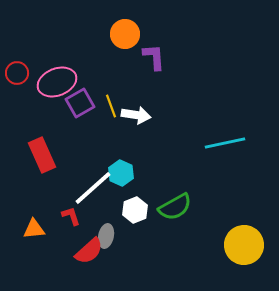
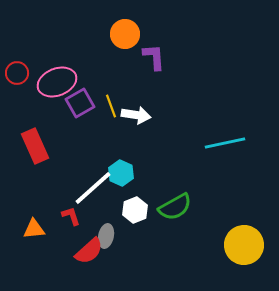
red rectangle: moved 7 px left, 9 px up
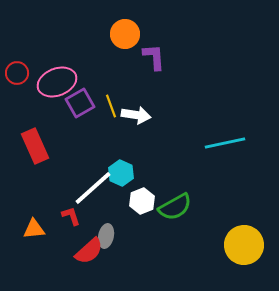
white hexagon: moved 7 px right, 9 px up
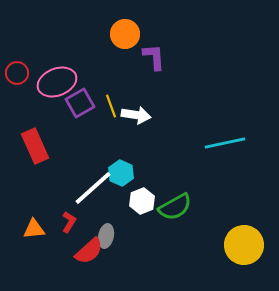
red L-shape: moved 2 px left, 6 px down; rotated 50 degrees clockwise
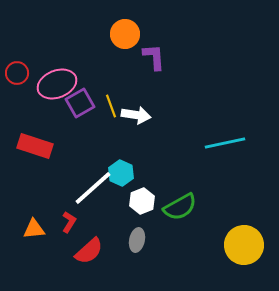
pink ellipse: moved 2 px down
red rectangle: rotated 48 degrees counterclockwise
green semicircle: moved 5 px right
gray ellipse: moved 31 px right, 4 px down
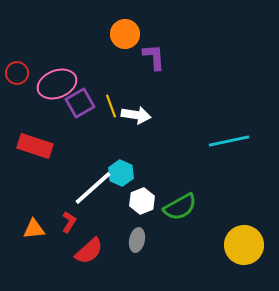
cyan line: moved 4 px right, 2 px up
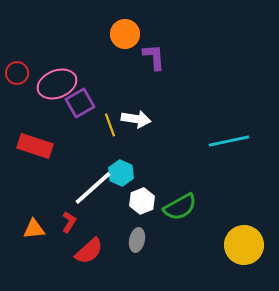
yellow line: moved 1 px left, 19 px down
white arrow: moved 4 px down
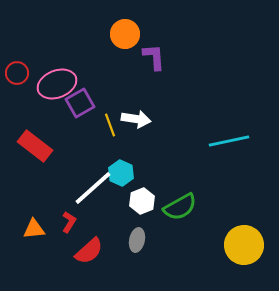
red rectangle: rotated 20 degrees clockwise
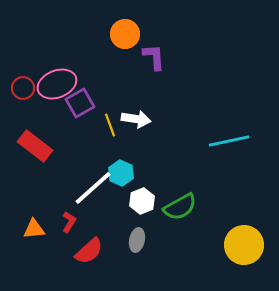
red circle: moved 6 px right, 15 px down
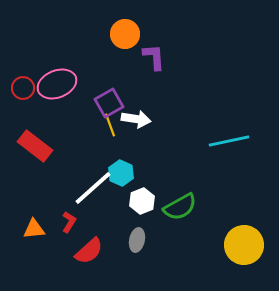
purple square: moved 29 px right
